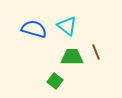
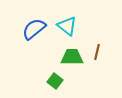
blue semicircle: rotated 55 degrees counterclockwise
brown line: moved 1 px right; rotated 35 degrees clockwise
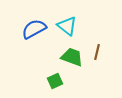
blue semicircle: rotated 10 degrees clockwise
green trapezoid: rotated 20 degrees clockwise
green square: rotated 28 degrees clockwise
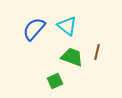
blue semicircle: rotated 20 degrees counterclockwise
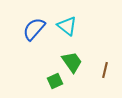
brown line: moved 8 px right, 18 px down
green trapezoid: moved 5 px down; rotated 35 degrees clockwise
